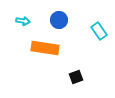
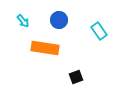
cyan arrow: rotated 40 degrees clockwise
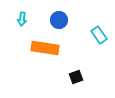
cyan arrow: moved 1 px left, 2 px up; rotated 48 degrees clockwise
cyan rectangle: moved 4 px down
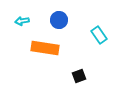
cyan arrow: moved 2 px down; rotated 72 degrees clockwise
black square: moved 3 px right, 1 px up
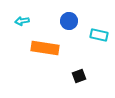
blue circle: moved 10 px right, 1 px down
cyan rectangle: rotated 42 degrees counterclockwise
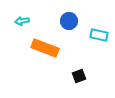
orange rectangle: rotated 12 degrees clockwise
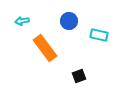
orange rectangle: rotated 32 degrees clockwise
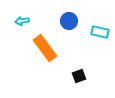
cyan rectangle: moved 1 px right, 3 px up
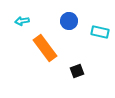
black square: moved 2 px left, 5 px up
